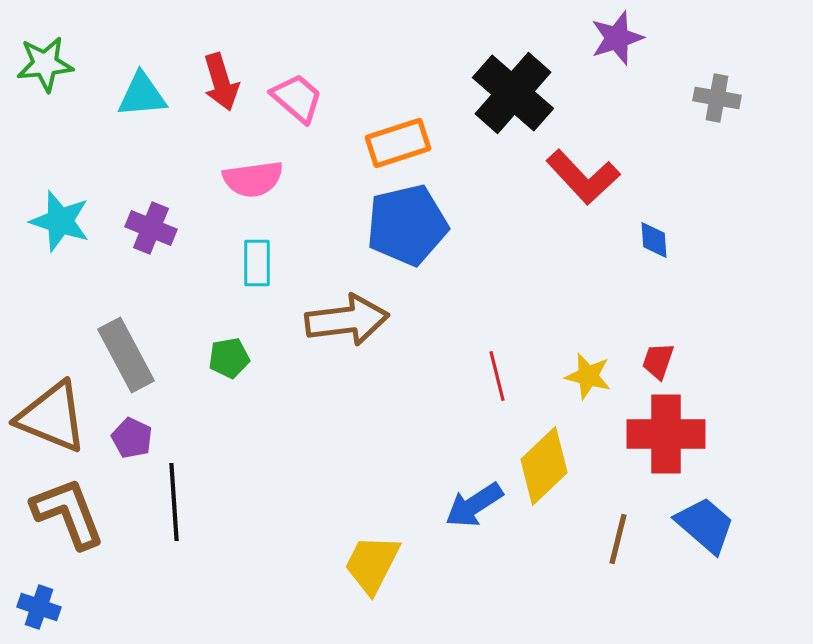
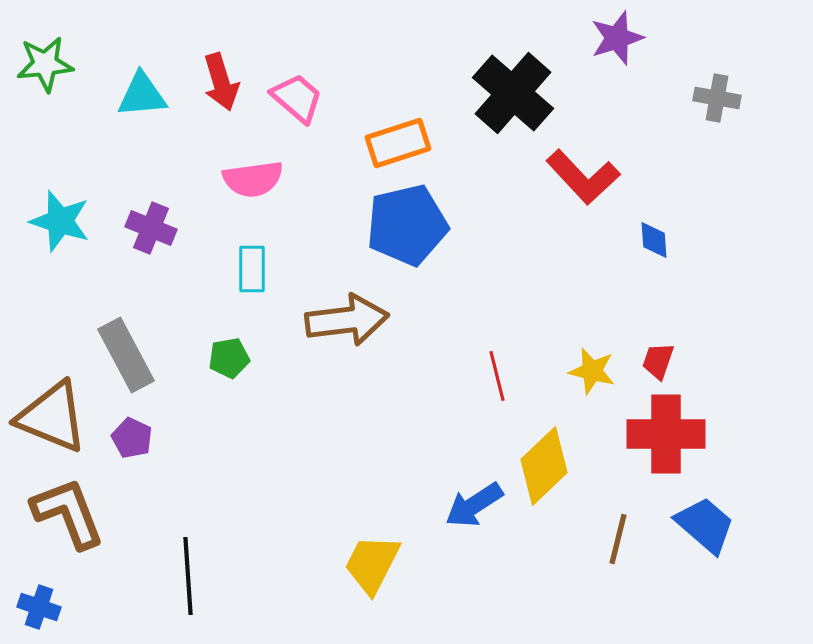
cyan rectangle: moved 5 px left, 6 px down
yellow star: moved 4 px right, 5 px up
black line: moved 14 px right, 74 px down
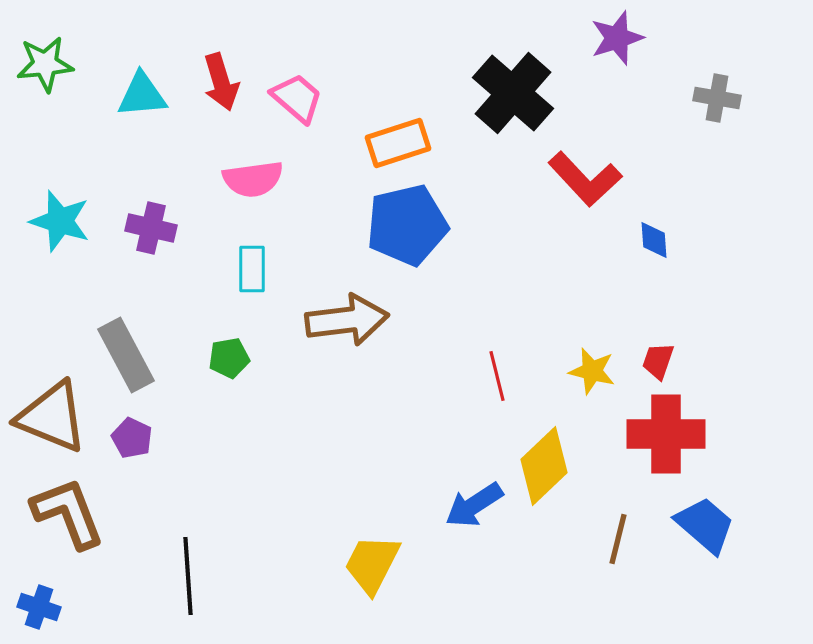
red L-shape: moved 2 px right, 2 px down
purple cross: rotated 9 degrees counterclockwise
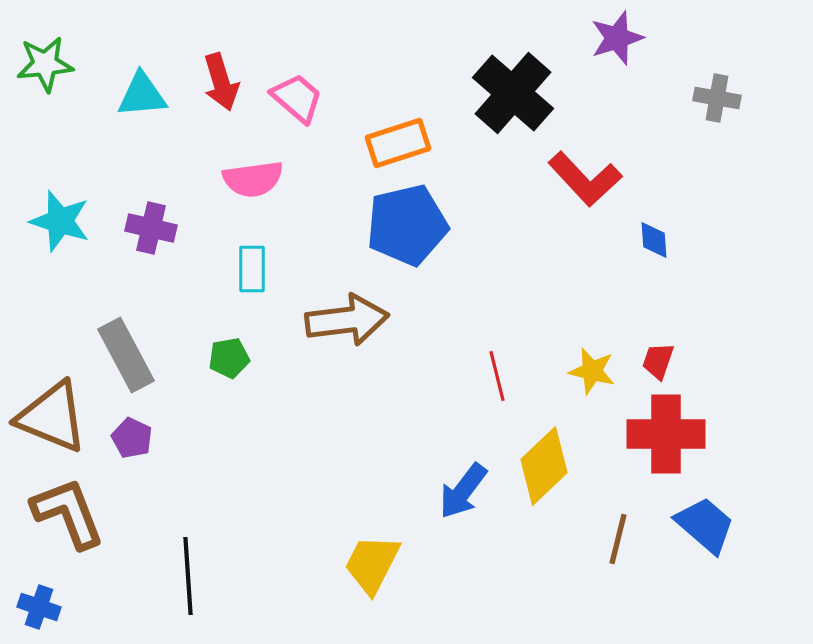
blue arrow: moved 11 px left, 14 px up; rotated 20 degrees counterclockwise
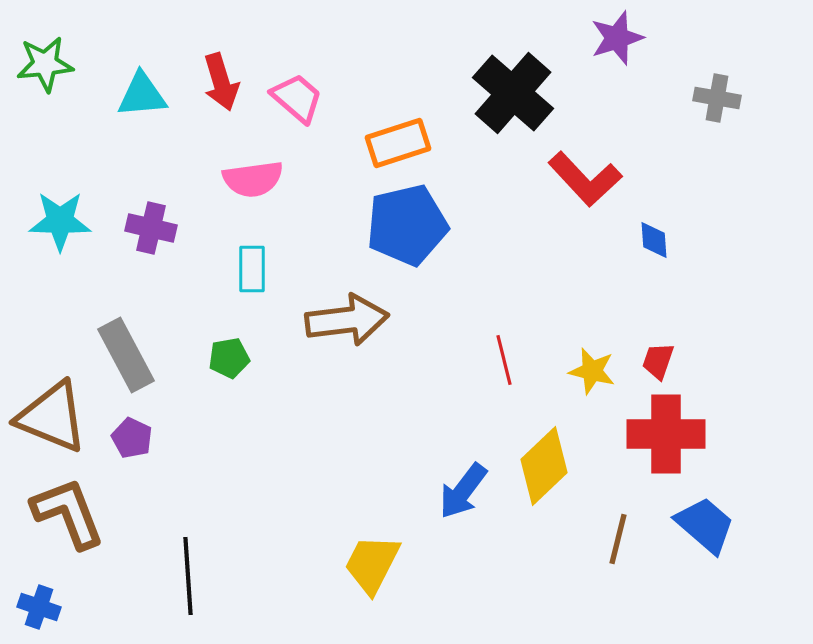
cyan star: rotated 16 degrees counterclockwise
red line: moved 7 px right, 16 px up
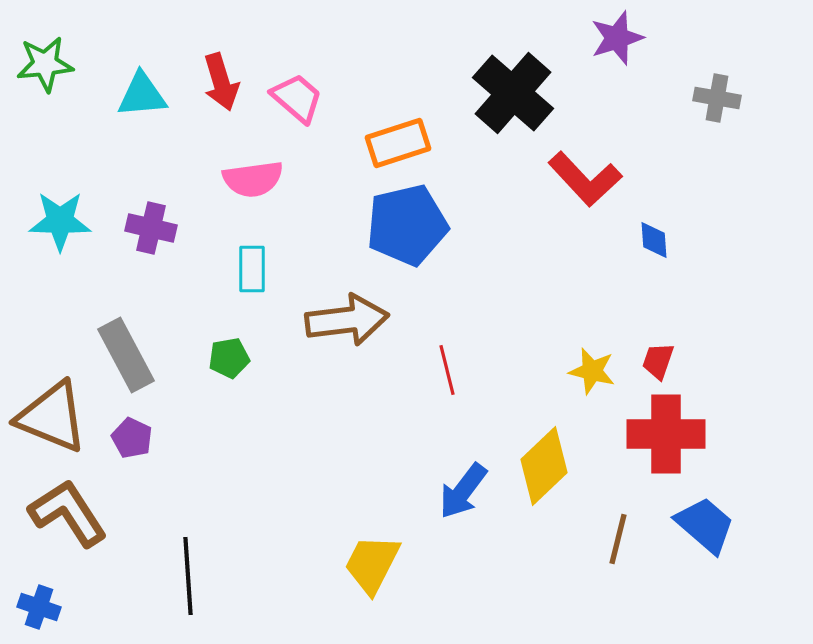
red line: moved 57 px left, 10 px down
brown L-shape: rotated 12 degrees counterclockwise
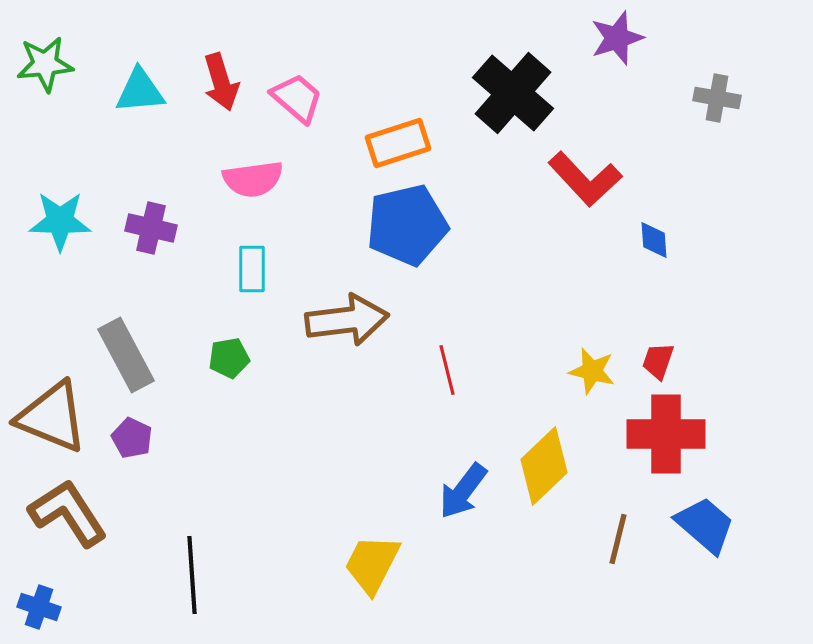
cyan triangle: moved 2 px left, 4 px up
black line: moved 4 px right, 1 px up
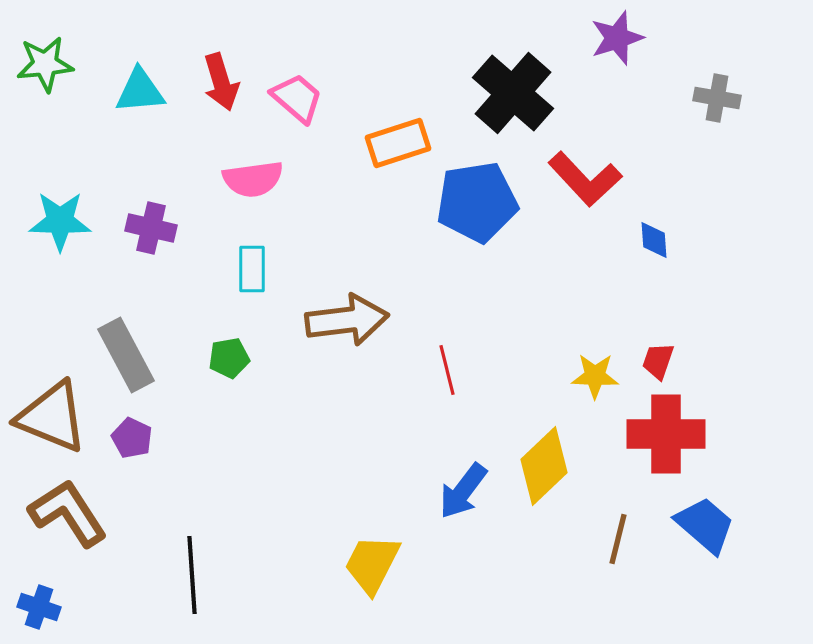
blue pentagon: moved 70 px right, 23 px up; rotated 4 degrees clockwise
yellow star: moved 3 px right, 5 px down; rotated 12 degrees counterclockwise
